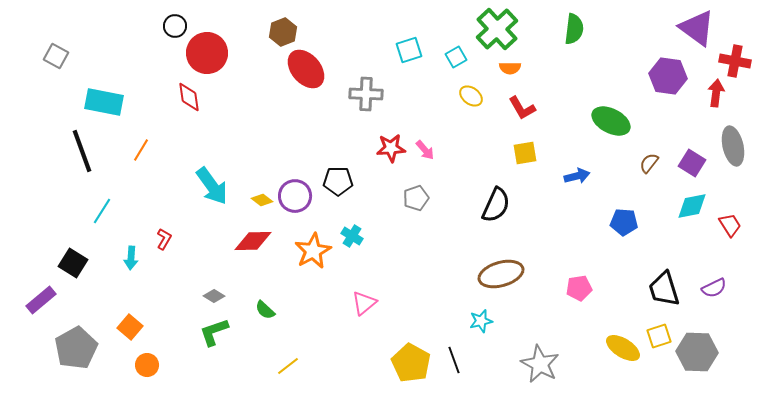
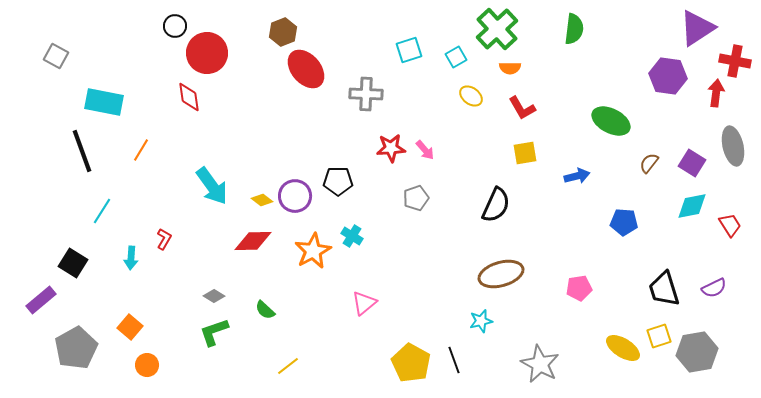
purple triangle at (697, 28): rotated 51 degrees clockwise
gray hexagon at (697, 352): rotated 12 degrees counterclockwise
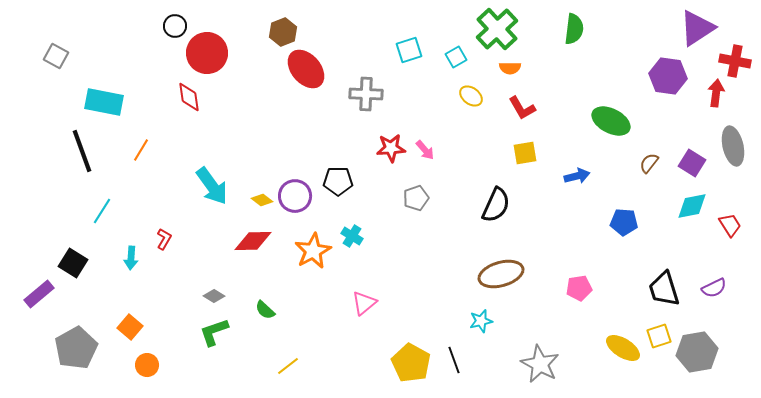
purple rectangle at (41, 300): moved 2 px left, 6 px up
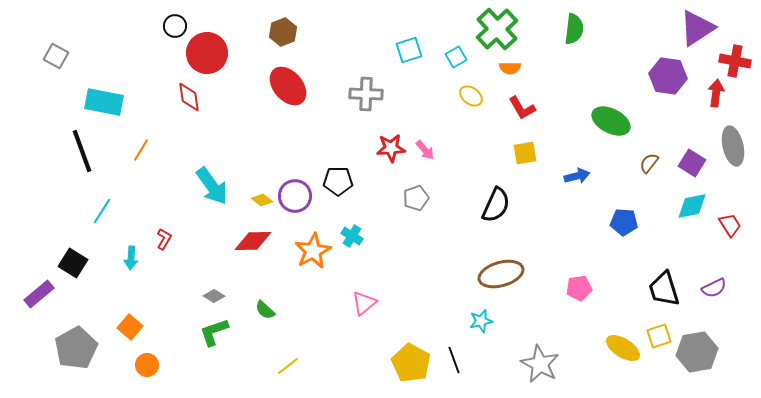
red ellipse at (306, 69): moved 18 px left, 17 px down
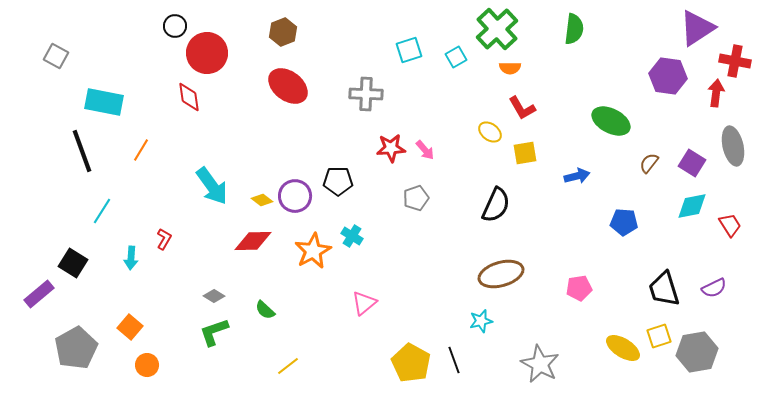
red ellipse at (288, 86): rotated 12 degrees counterclockwise
yellow ellipse at (471, 96): moved 19 px right, 36 px down
